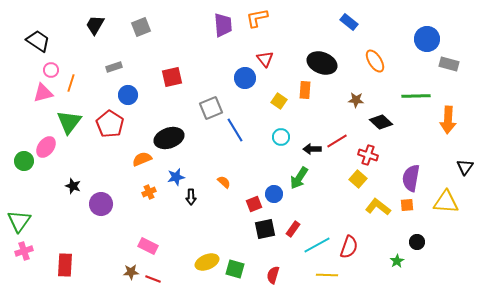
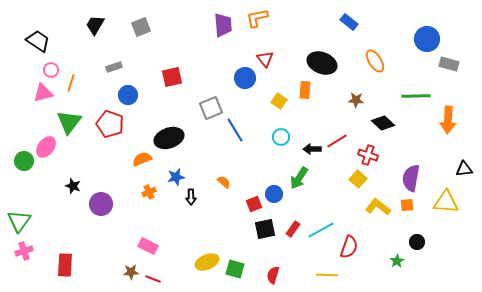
black diamond at (381, 122): moved 2 px right, 1 px down
red pentagon at (110, 124): rotated 12 degrees counterclockwise
black triangle at (465, 167): moved 1 px left, 2 px down; rotated 48 degrees clockwise
cyan line at (317, 245): moved 4 px right, 15 px up
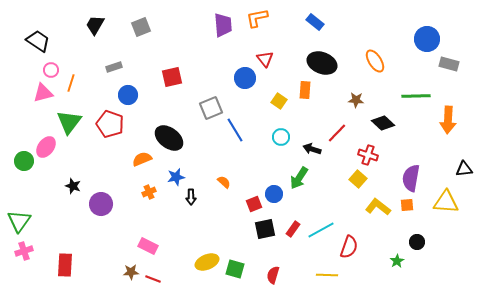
blue rectangle at (349, 22): moved 34 px left
black ellipse at (169, 138): rotated 56 degrees clockwise
red line at (337, 141): moved 8 px up; rotated 15 degrees counterclockwise
black arrow at (312, 149): rotated 18 degrees clockwise
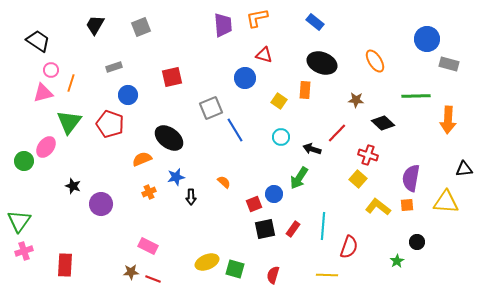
red triangle at (265, 59): moved 1 px left, 4 px up; rotated 36 degrees counterclockwise
cyan line at (321, 230): moved 2 px right, 4 px up; rotated 56 degrees counterclockwise
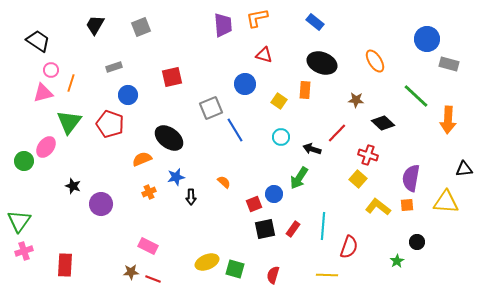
blue circle at (245, 78): moved 6 px down
green line at (416, 96): rotated 44 degrees clockwise
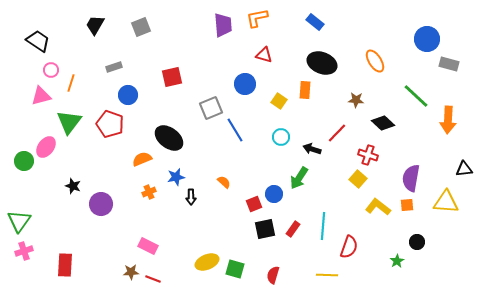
pink triangle at (43, 93): moved 2 px left, 3 px down
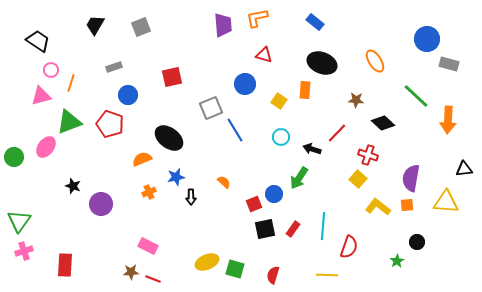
green triangle at (69, 122): rotated 32 degrees clockwise
green circle at (24, 161): moved 10 px left, 4 px up
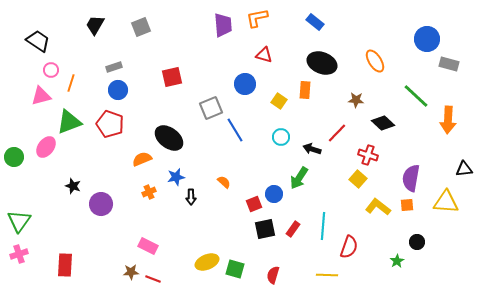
blue circle at (128, 95): moved 10 px left, 5 px up
pink cross at (24, 251): moved 5 px left, 3 px down
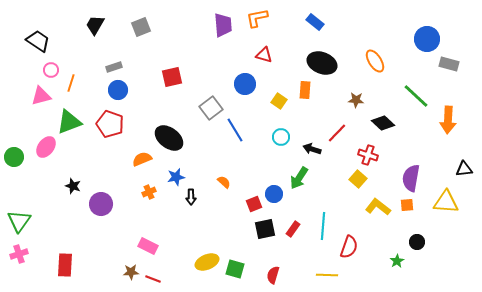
gray square at (211, 108): rotated 15 degrees counterclockwise
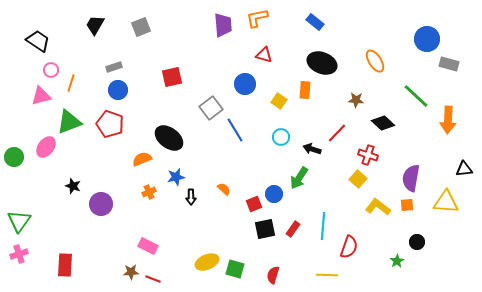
orange semicircle at (224, 182): moved 7 px down
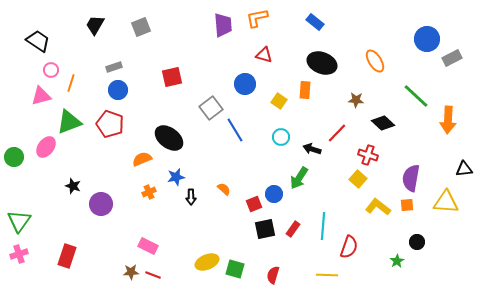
gray rectangle at (449, 64): moved 3 px right, 6 px up; rotated 42 degrees counterclockwise
red rectangle at (65, 265): moved 2 px right, 9 px up; rotated 15 degrees clockwise
red line at (153, 279): moved 4 px up
